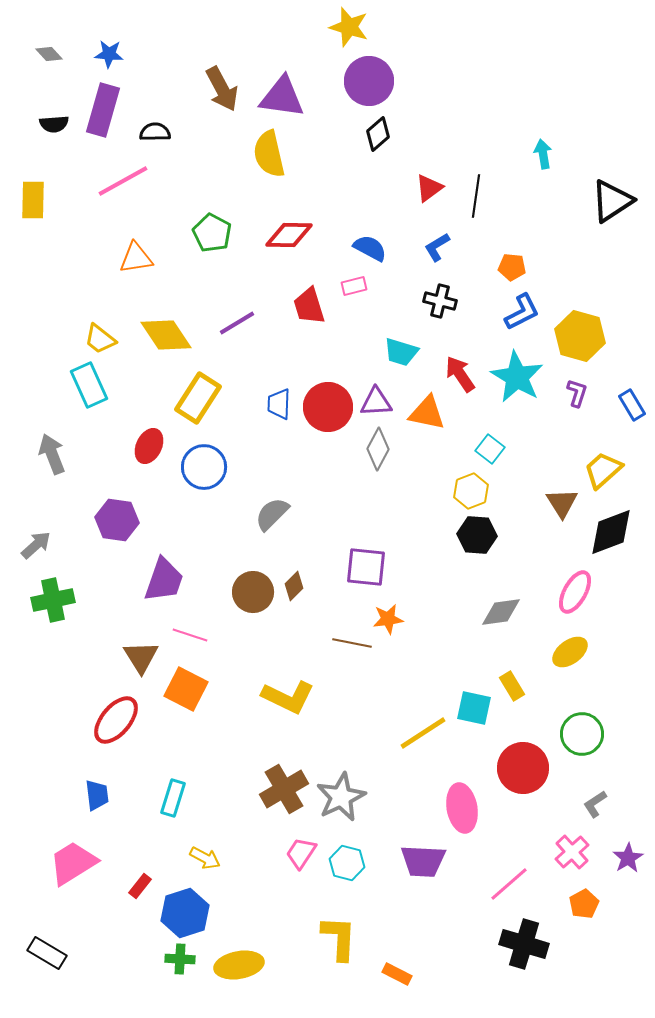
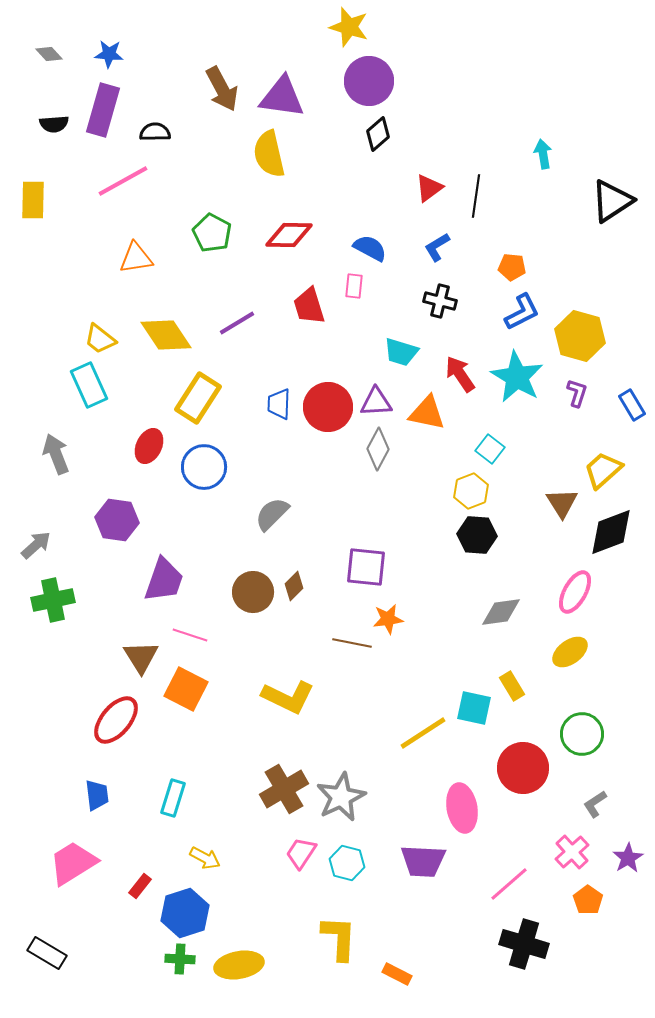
pink rectangle at (354, 286): rotated 70 degrees counterclockwise
gray arrow at (52, 454): moved 4 px right
orange pentagon at (584, 904): moved 4 px right, 4 px up; rotated 8 degrees counterclockwise
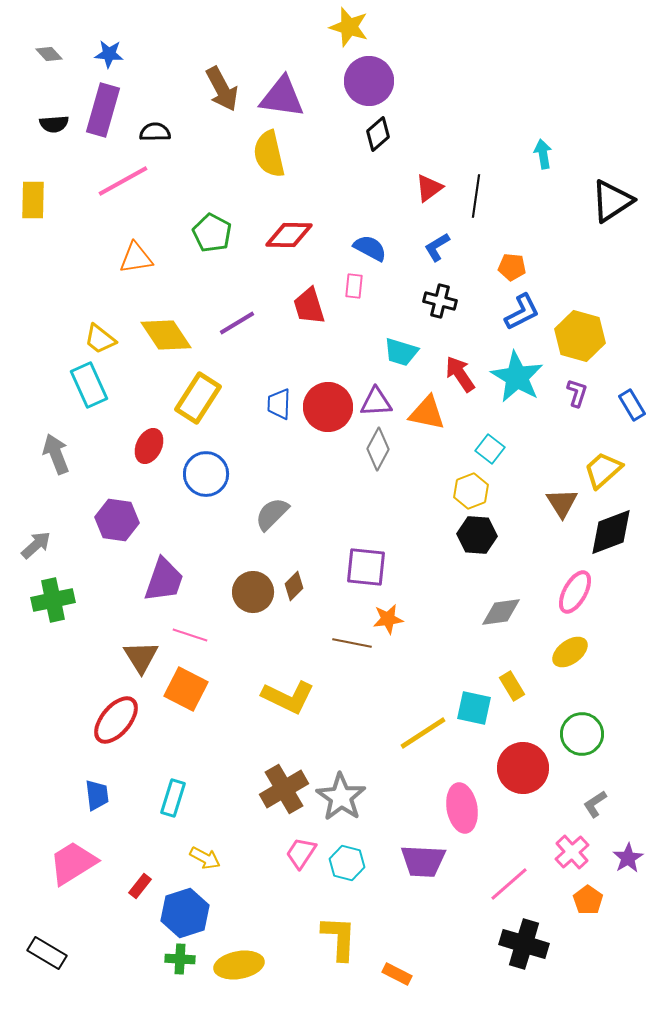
blue circle at (204, 467): moved 2 px right, 7 px down
gray star at (341, 797): rotated 12 degrees counterclockwise
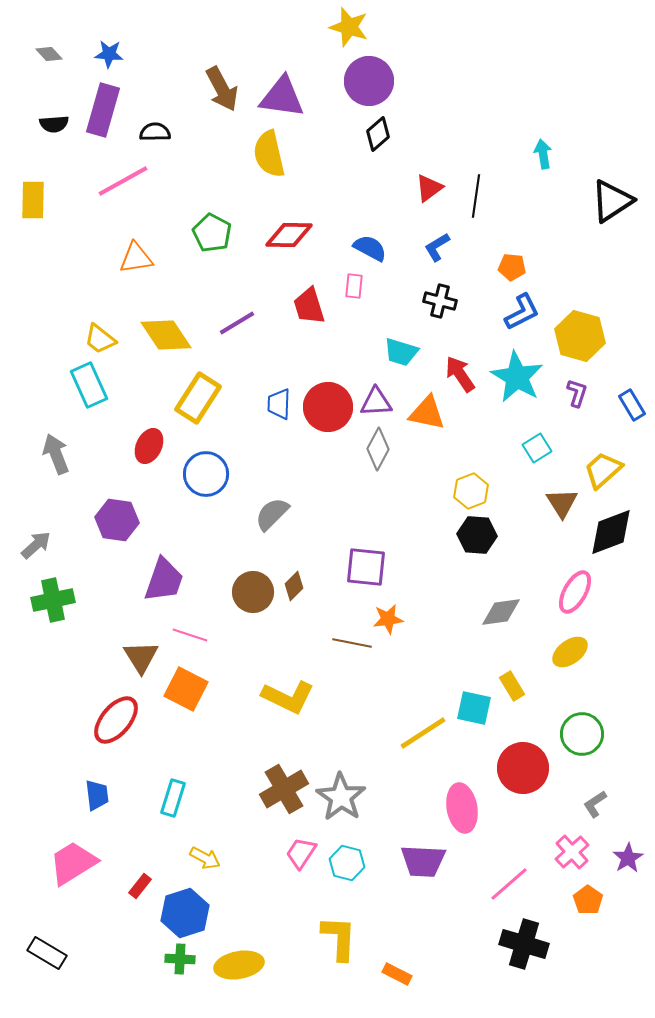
cyan square at (490, 449): moved 47 px right, 1 px up; rotated 20 degrees clockwise
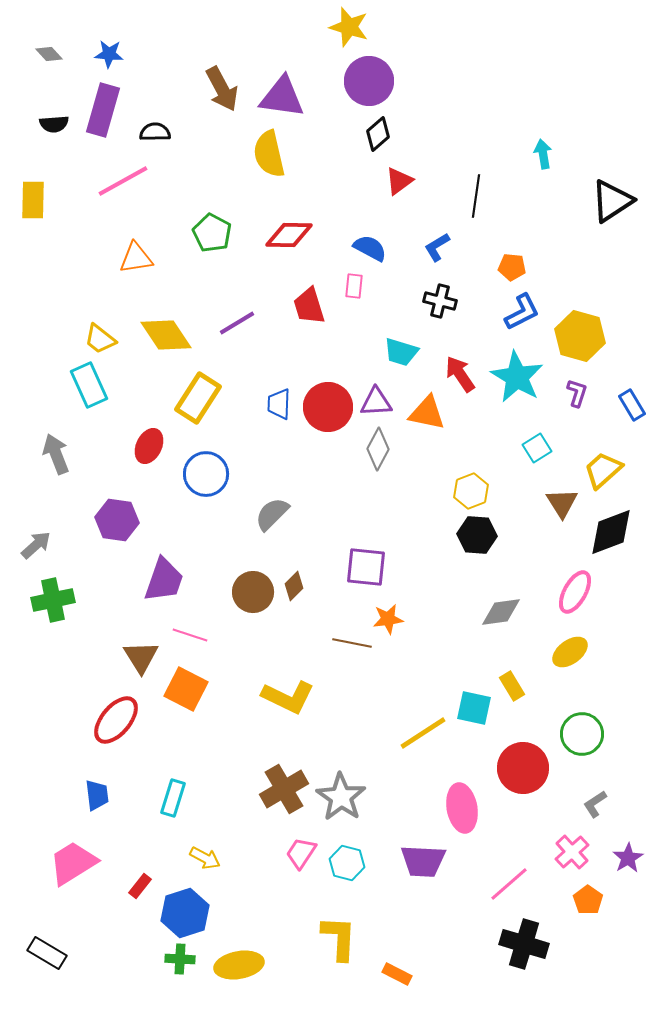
red triangle at (429, 188): moved 30 px left, 7 px up
